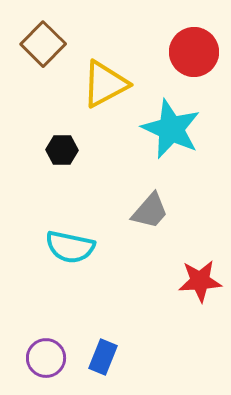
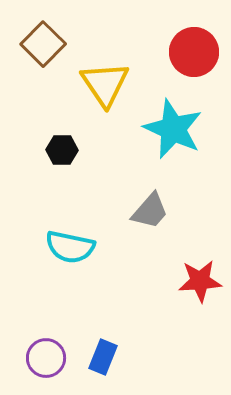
yellow triangle: rotated 36 degrees counterclockwise
cyan star: moved 2 px right
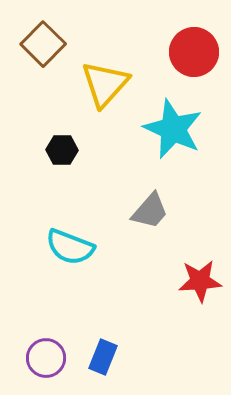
yellow triangle: rotated 16 degrees clockwise
cyan semicircle: rotated 9 degrees clockwise
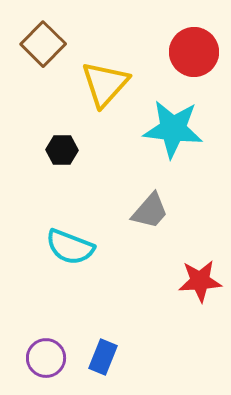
cyan star: rotated 18 degrees counterclockwise
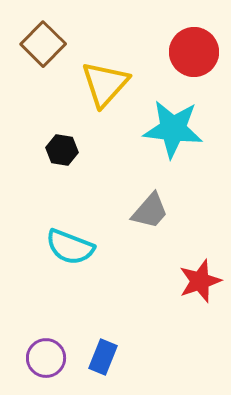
black hexagon: rotated 8 degrees clockwise
red star: rotated 15 degrees counterclockwise
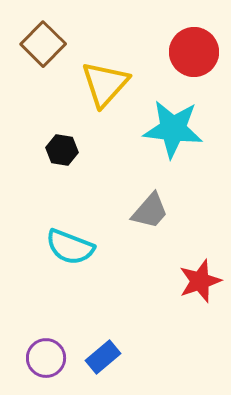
blue rectangle: rotated 28 degrees clockwise
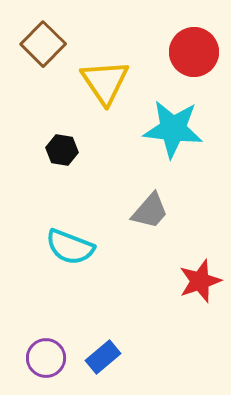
yellow triangle: moved 2 px up; rotated 16 degrees counterclockwise
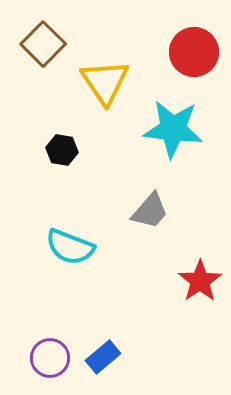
red star: rotated 15 degrees counterclockwise
purple circle: moved 4 px right
